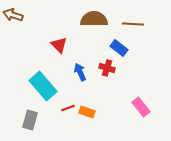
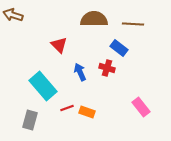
red line: moved 1 px left
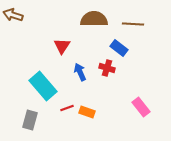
red triangle: moved 3 px right, 1 px down; rotated 18 degrees clockwise
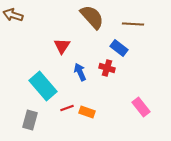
brown semicircle: moved 2 px left, 2 px up; rotated 48 degrees clockwise
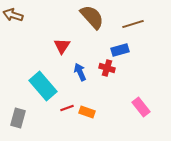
brown line: rotated 20 degrees counterclockwise
blue rectangle: moved 1 px right, 2 px down; rotated 54 degrees counterclockwise
gray rectangle: moved 12 px left, 2 px up
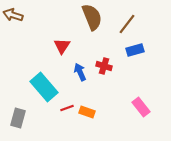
brown semicircle: rotated 20 degrees clockwise
brown line: moved 6 px left; rotated 35 degrees counterclockwise
blue rectangle: moved 15 px right
red cross: moved 3 px left, 2 px up
cyan rectangle: moved 1 px right, 1 px down
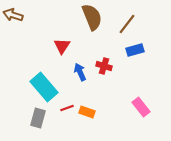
gray rectangle: moved 20 px right
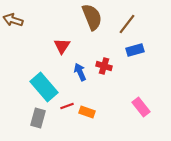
brown arrow: moved 5 px down
red line: moved 2 px up
